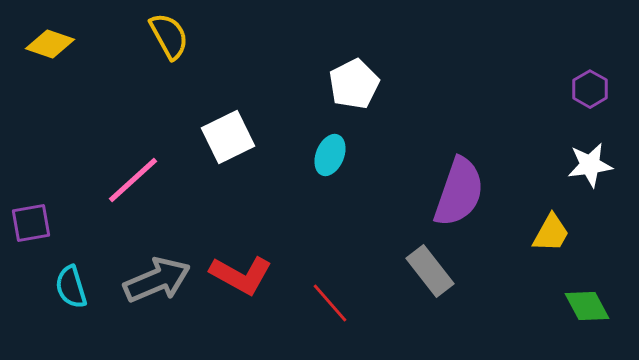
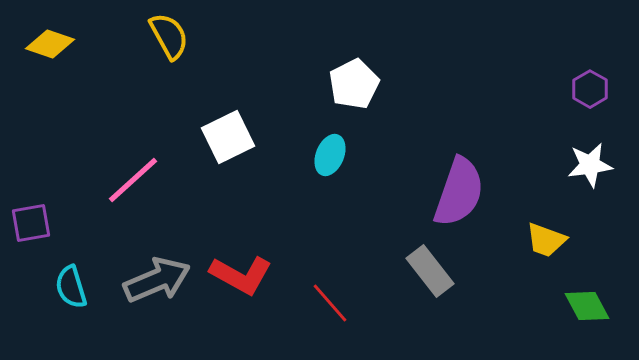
yellow trapezoid: moved 5 px left, 7 px down; rotated 81 degrees clockwise
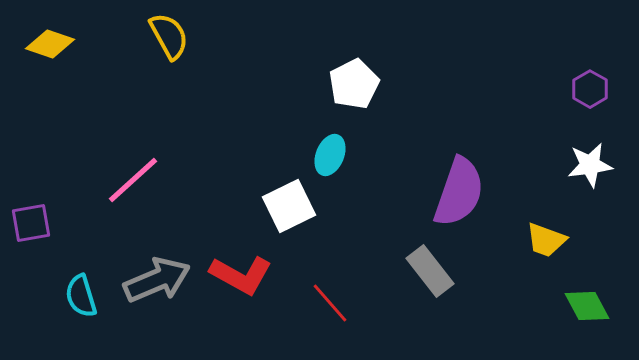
white square: moved 61 px right, 69 px down
cyan semicircle: moved 10 px right, 9 px down
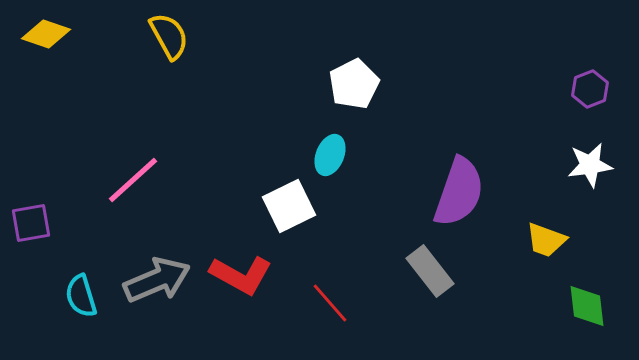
yellow diamond: moved 4 px left, 10 px up
purple hexagon: rotated 9 degrees clockwise
green diamond: rotated 21 degrees clockwise
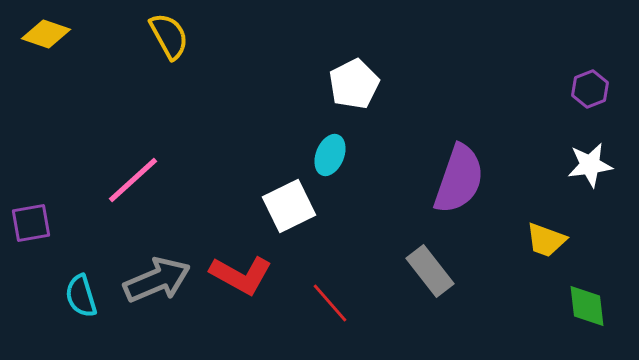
purple semicircle: moved 13 px up
